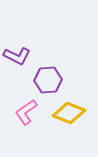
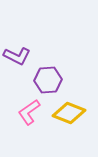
pink L-shape: moved 3 px right
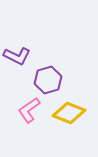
purple hexagon: rotated 12 degrees counterclockwise
pink L-shape: moved 2 px up
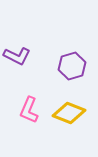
purple hexagon: moved 24 px right, 14 px up
pink L-shape: rotated 32 degrees counterclockwise
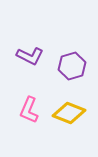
purple L-shape: moved 13 px right
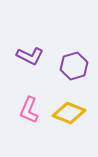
purple hexagon: moved 2 px right
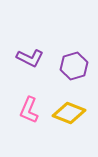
purple L-shape: moved 2 px down
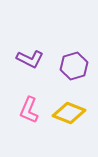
purple L-shape: moved 1 px down
